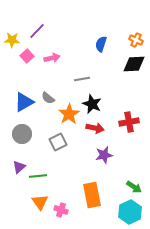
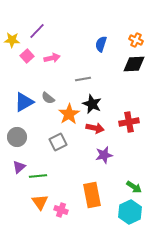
gray line: moved 1 px right
gray circle: moved 5 px left, 3 px down
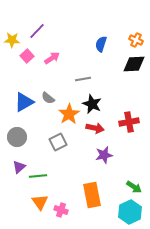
pink arrow: rotated 21 degrees counterclockwise
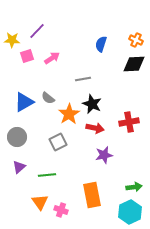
pink square: rotated 24 degrees clockwise
green line: moved 9 px right, 1 px up
green arrow: rotated 42 degrees counterclockwise
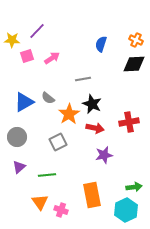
cyan hexagon: moved 4 px left, 2 px up
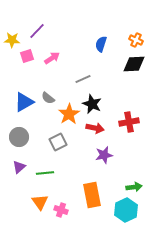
gray line: rotated 14 degrees counterclockwise
gray circle: moved 2 px right
green line: moved 2 px left, 2 px up
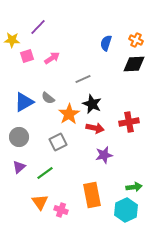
purple line: moved 1 px right, 4 px up
blue semicircle: moved 5 px right, 1 px up
green line: rotated 30 degrees counterclockwise
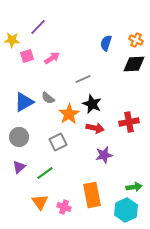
pink cross: moved 3 px right, 3 px up
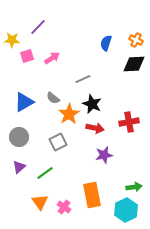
gray semicircle: moved 5 px right
pink cross: rotated 16 degrees clockwise
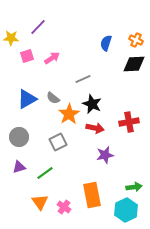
yellow star: moved 1 px left, 2 px up
blue triangle: moved 3 px right, 3 px up
purple star: moved 1 px right
purple triangle: rotated 24 degrees clockwise
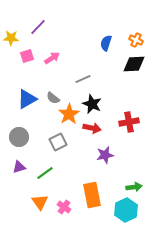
red arrow: moved 3 px left
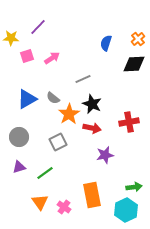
orange cross: moved 2 px right, 1 px up; rotated 24 degrees clockwise
